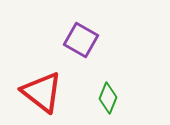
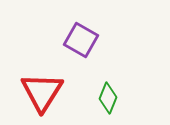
red triangle: rotated 24 degrees clockwise
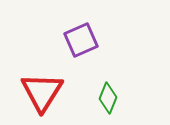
purple square: rotated 36 degrees clockwise
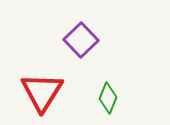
purple square: rotated 20 degrees counterclockwise
